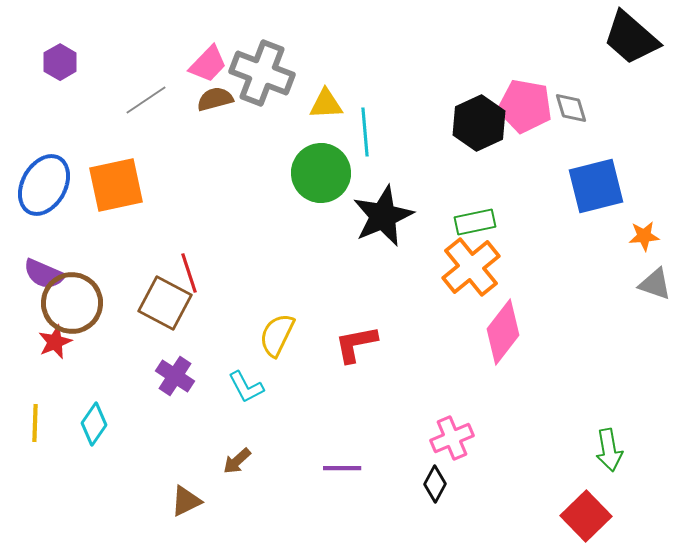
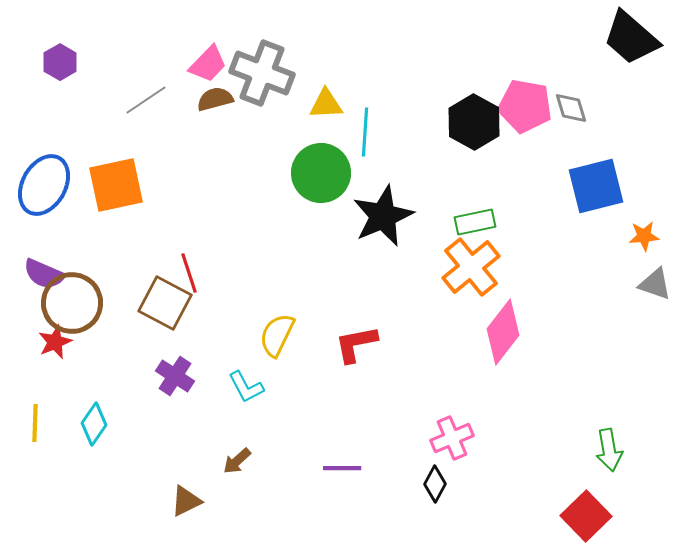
black hexagon: moved 5 px left, 1 px up; rotated 6 degrees counterclockwise
cyan line: rotated 9 degrees clockwise
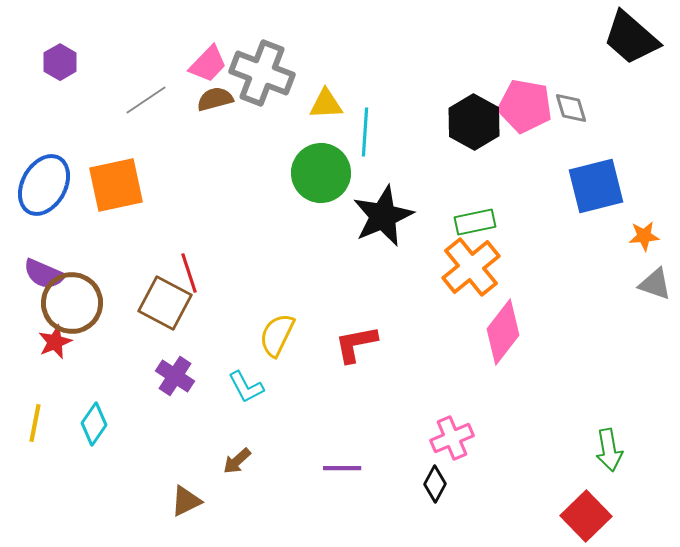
yellow line: rotated 9 degrees clockwise
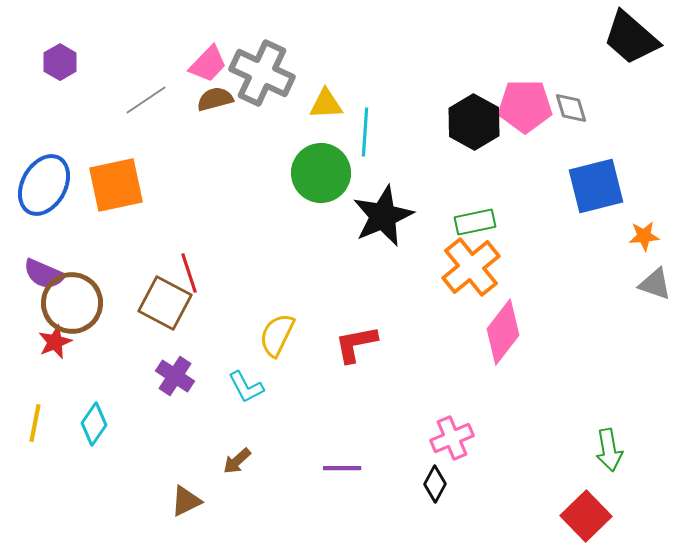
gray cross: rotated 4 degrees clockwise
pink pentagon: rotated 10 degrees counterclockwise
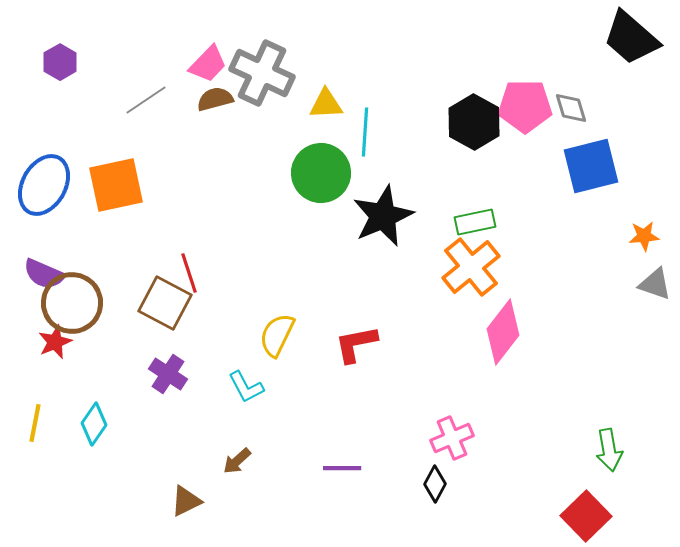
blue square: moved 5 px left, 20 px up
purple cross: moved 7 px left, 2 px up
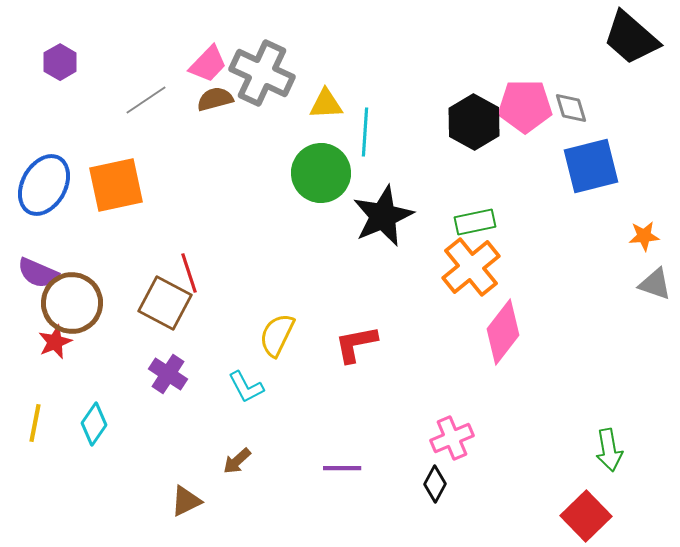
purple semicircle: moved 6 px left, 1 px up
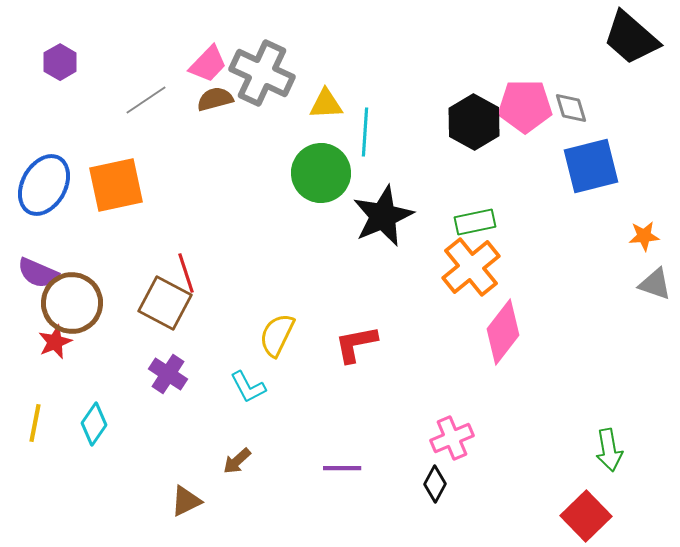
red line: moved 3 px left
cyan L-shape: moved 2 px right
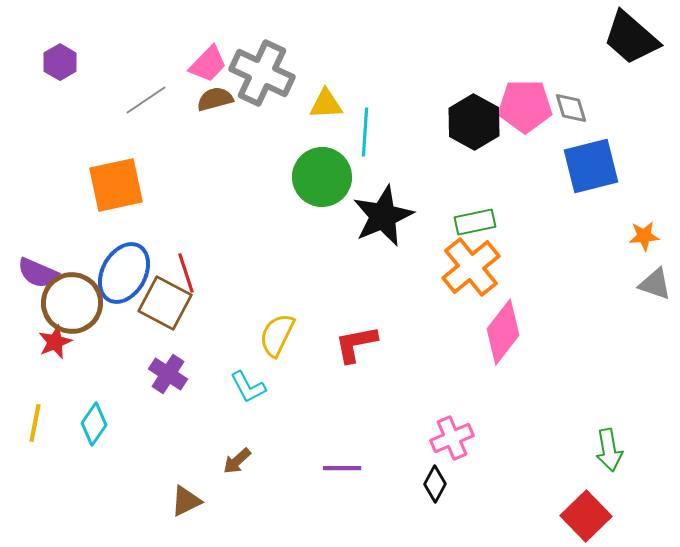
green circle: moved 1 px right, 4 px down
blue ellipse: moved 80 px right, 88 px down
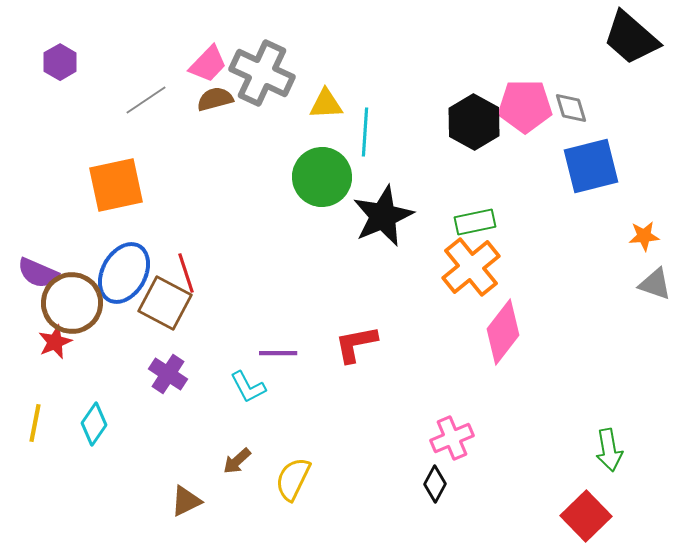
yellow semicircle: moved 16 px right, 144 px down
purple line: moved 64 px left, 115 px up
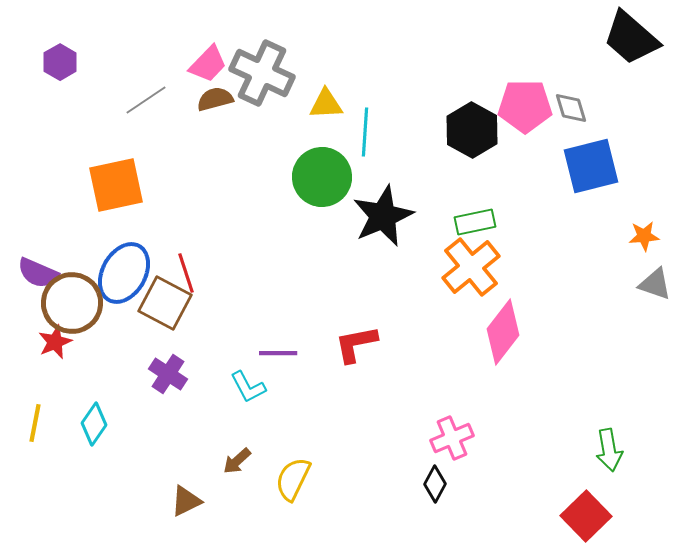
black hexagon: moved 2 px left, 8 px down
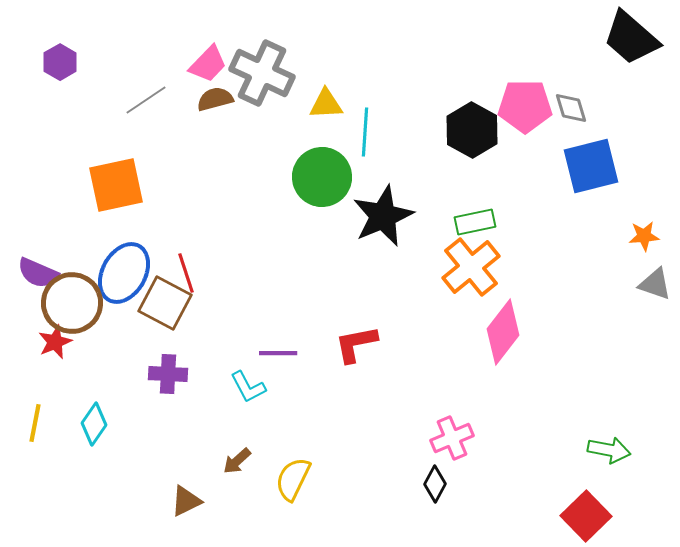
purple cross: rotated 30 degrees counterclockwise
green arrow: rotated 69 degrees counterclockwise
